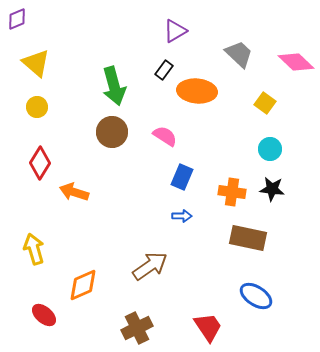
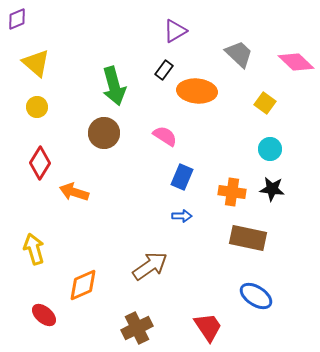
brown circle: moved 8 px left, 1 px down
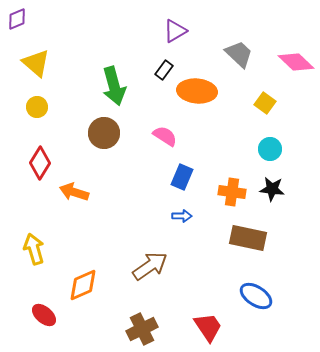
brown cross: moved 5 px right, 1 px down
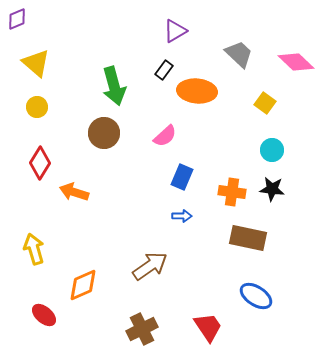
pink semicircle: rotated 105 degrees clockwise
cyan circle: moved 2 px right, 1 px down
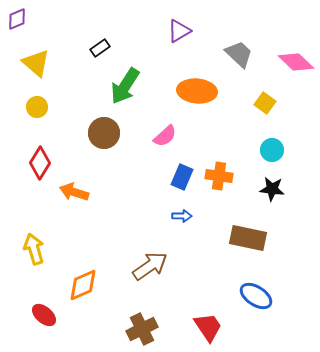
purple triangle: moved 4 px right
black rectangle: moved 64 px left, 22 px up; rotated 18 degrees clockwise
green arrow: moved 11 px right; rotated 48 degrees clockwise
orange cross: moved 13 px left, 16 px up
